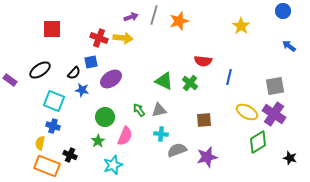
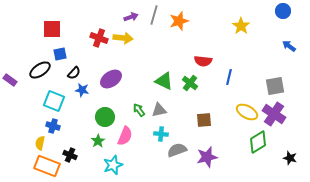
blue square: moved 31 px left, 8 px up
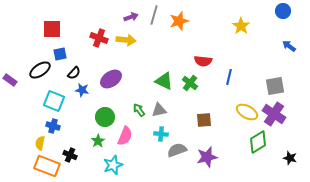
yellow arrow: moved 3 px right, 2 px down
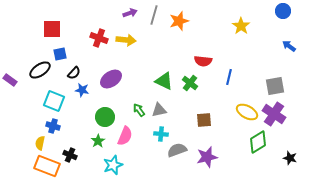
purple arrow: moved 1 px left, 4 px up
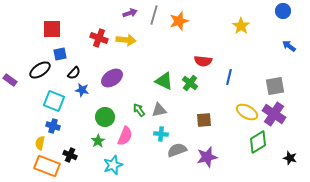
purple ellipse: moved 1 px right, 1 px up
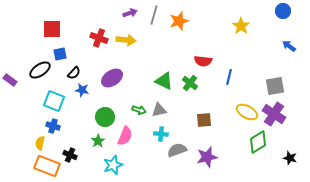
green arrow: rotated 144 degrees clockwise
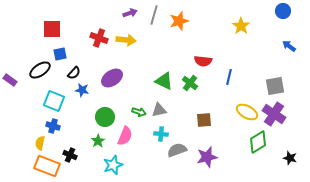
green arrow: moved 2 px down
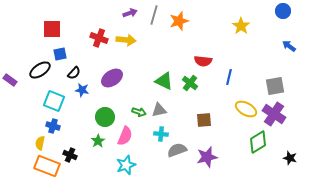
yellow ellipse: moved 1 px left, 3 px up
cyan star: moved 13 px right
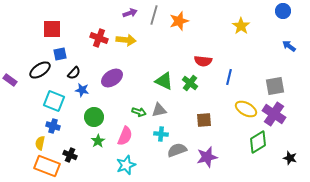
green circle: moved 11 px left
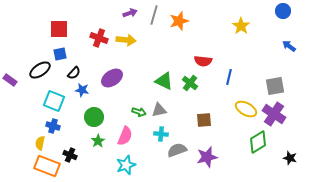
red square: moved 7 px right
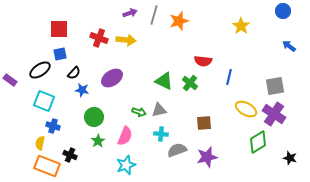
cyan square: moved 10 px left
brown square: moved 3 px down
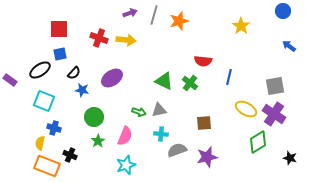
blue cross: moved 1 px right, 2 px down
